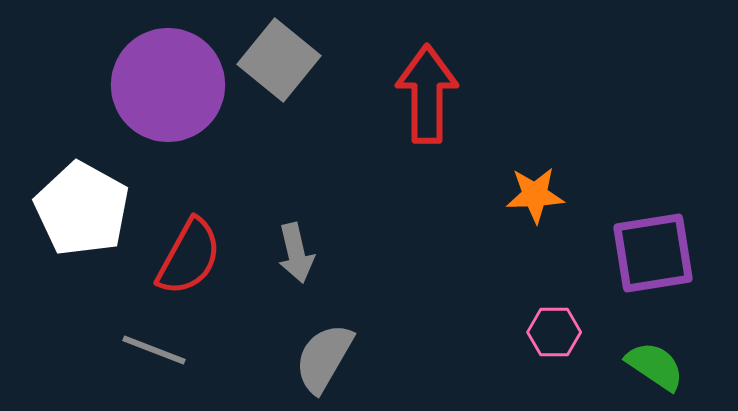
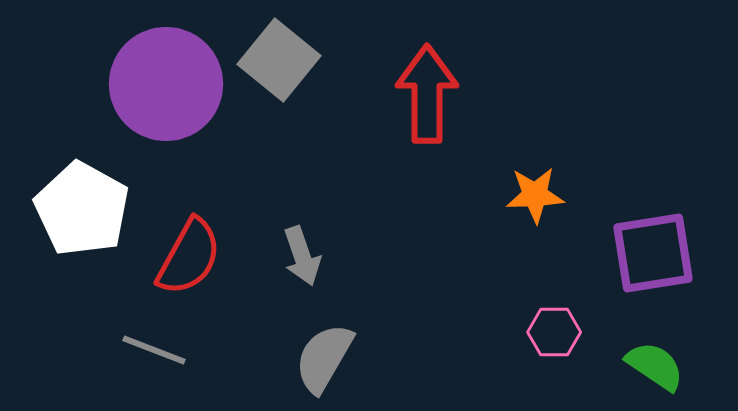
purple circle: moved 2 px left, 1 px up
gray arrow: moved 6 px right, 3 px down; rotated 6 degrees counterclockwise
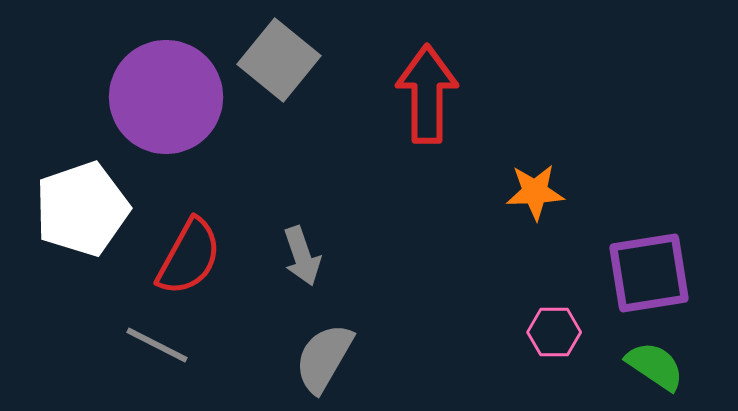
purple circle: moved 13 px down
orange star: moved 3 px up
white pentagon: rotated 24 degrees clockwise
purple square: moved 4 px left, 20 px down
gray line: moved 3 px right, 5 px up; rotated 6 degrees clockwise
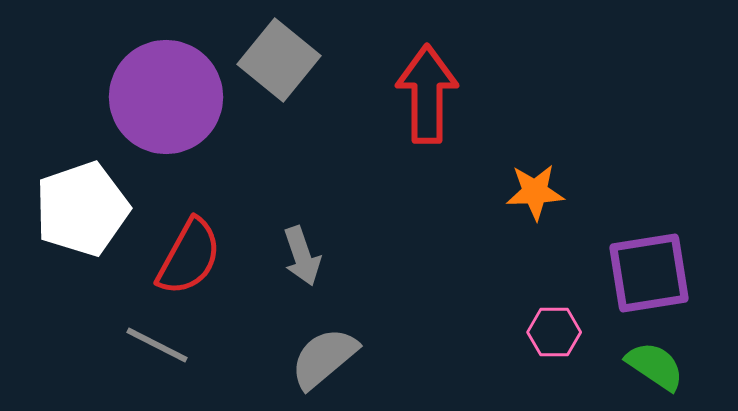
gray semicircle: rotated 20 degrees clockwise
